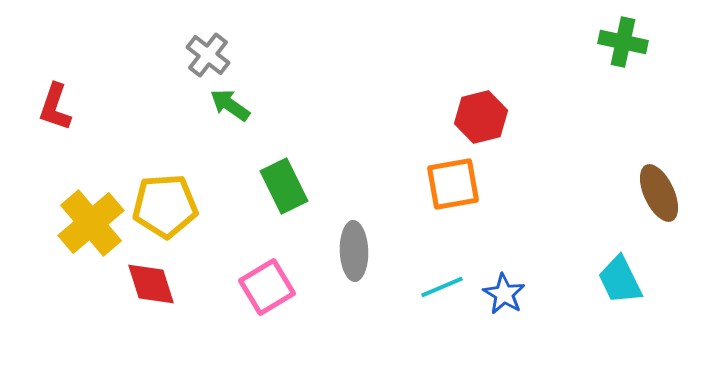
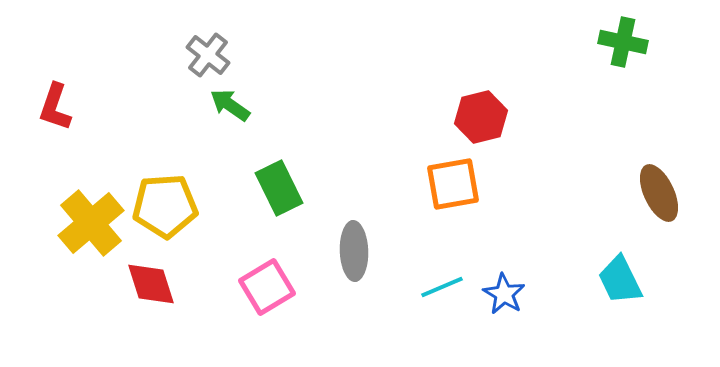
green rectangle: moved 5 px left, 2 px down
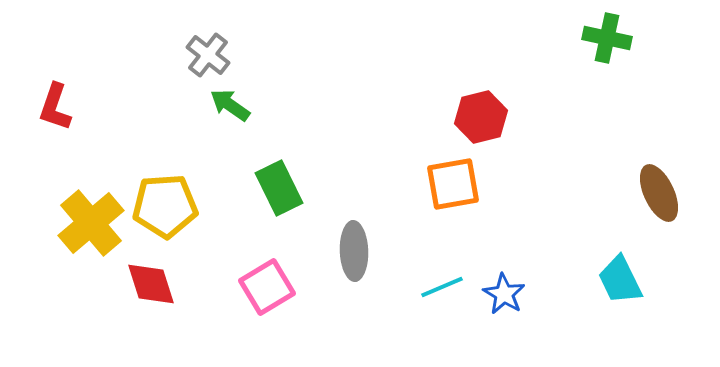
green cross: moved 16 px left, 4 px up
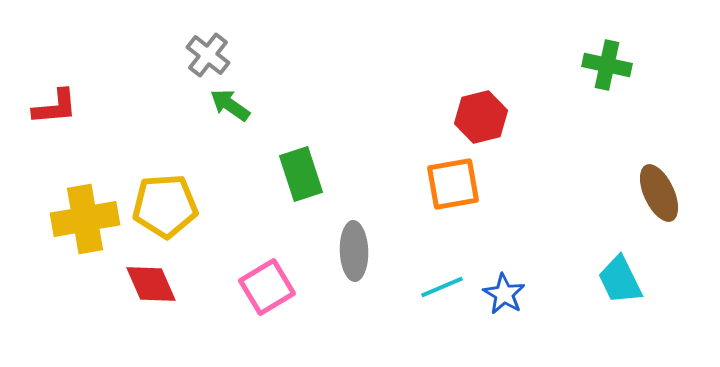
green cross: moved 27 px down
red L-shape: rotated 114 degrees counterclockwise
green rectangle: moved 22 px right, 14 px up; rotated 8 degrees clockwise
yellow cross: moved 6 px left, 4 px up; rotated 30 degrees clockwise
red diamond: rotated 6 degrees counterclockwise
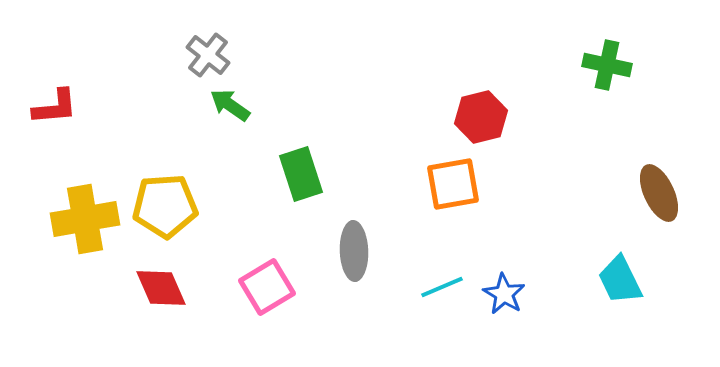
red diamond: moved 10 px right, 4 px down
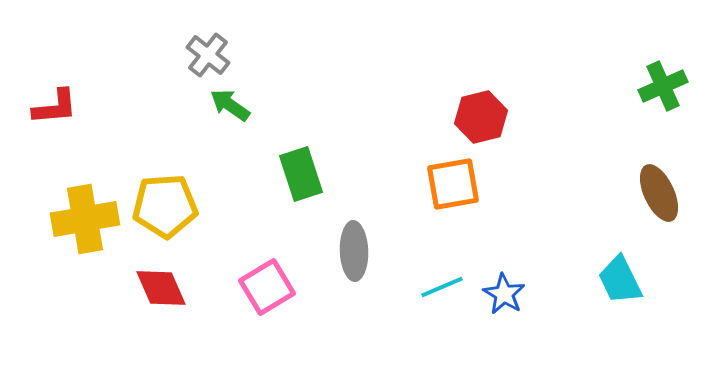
green cross: moved 56 px right, 21 px down; rotated 36 degrees counterclockwise
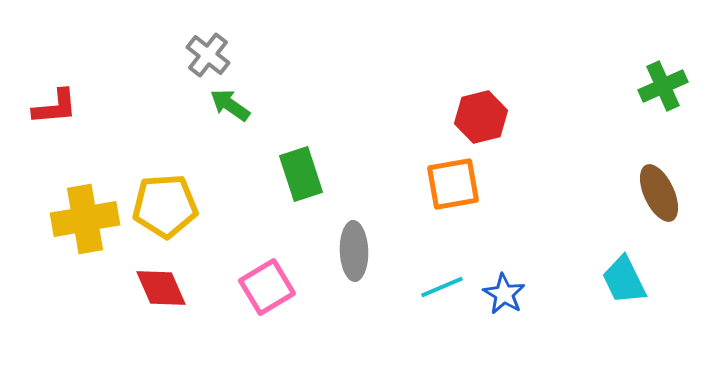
cyan trapezoid: moved 4 px right
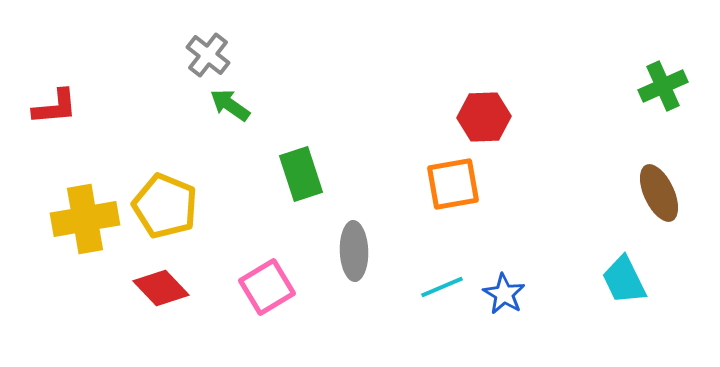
red hexagon: moved 3 px right; rotated 12 degrees clockwise
yellow pentagon: rotated 26 degrees clockwise
red diamond: rotated 20 degrees counterclockwise
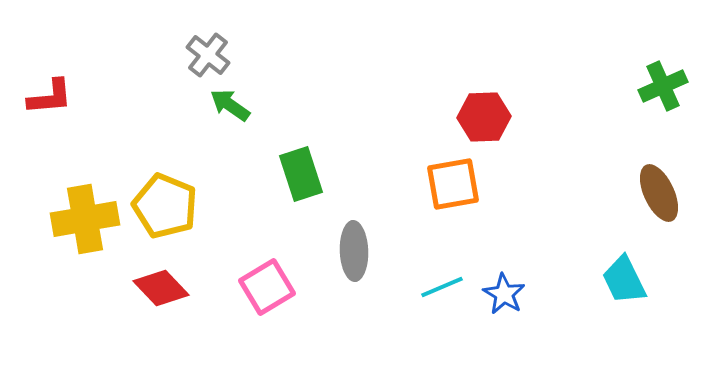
red L-shape: moved 5 px left, 10 px up
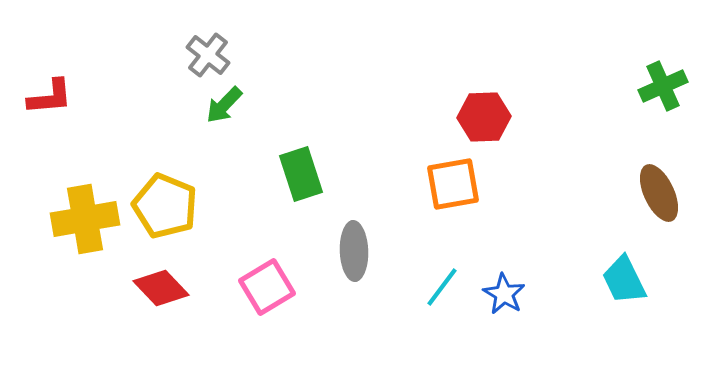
green arrow: moved 6 px left; rotated 81 degrees counterclockwise
cyan line: rotated 30 degrees counterclockwise
